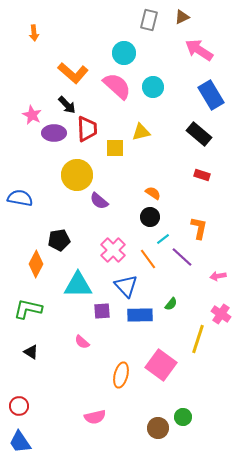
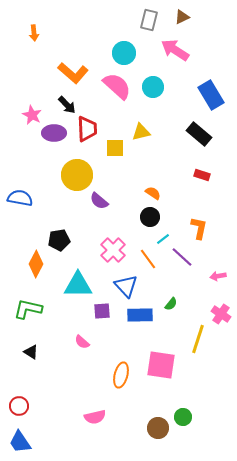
pink arrow at (199, 50): moved 24 px left
pink square at (161, 365): rotated 28 degrees counterclockwise
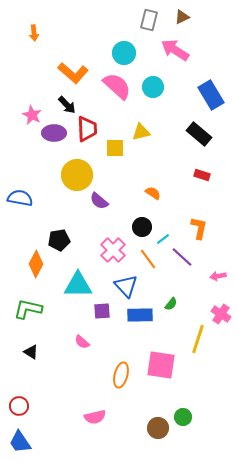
black circle at (150, 217): moved 8 px left, 10 px down
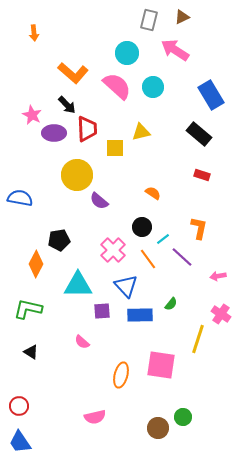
cyan circle at (124, 53): moved 3 px right
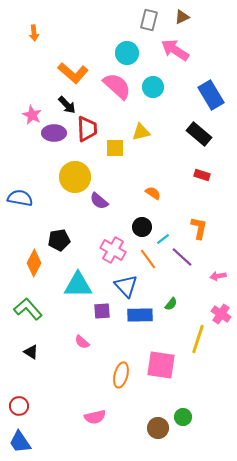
yellow circle at (77, 175): moved 2 px left, 2 px down
pink cross at (113, 250): rotated 15 degrees counterclockwise
orange diamond at (36, 264): moved 2 px left, 1 px up
green L-shape at (28, 309): rotated 36 degrees clockwise
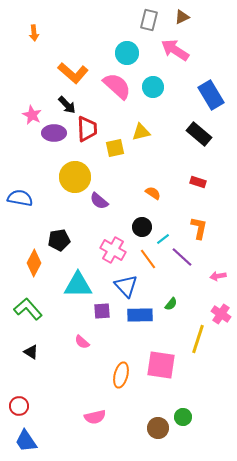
yellow square at (115, 148): rotated 12 degrees counterclockwise
red rectangle at (202, 175): moved 4 px left, 7 px down
blue trapezoid at (20, 442): moved 6 px right, 1 px up
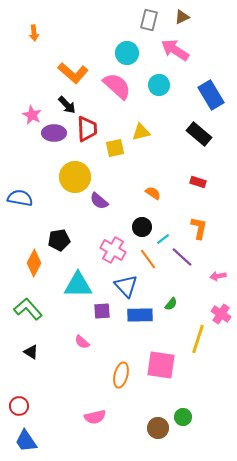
cyan circle at (153, 87): moved 6 px right, 2 px up
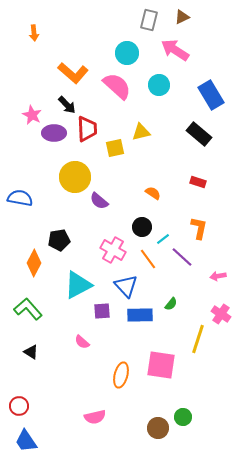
cyan triangle at (78, 285): rotated 28 degrees counterclockwise
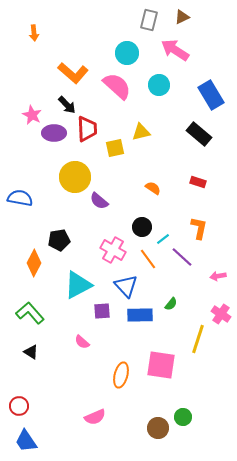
orange semicircle at (153, 193): moved 5 px up
green L-shape at (28, 309): moved 2 px right, 4 px down
pink semicircle at (95, 417): rotated 10 degrees counterclockwise
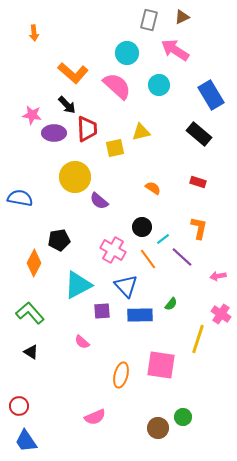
pink star at (32, 115): rotated 18 degrees counterclockwise
